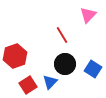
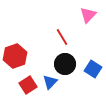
red line: moved 2 px down
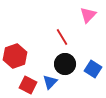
red square: rotated 30 degrees counterclockwise
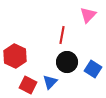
red line: moved 2 px up; rotated 42 degrees clockwise
red hexagon: rotated 15 degrees counterclockwise
black circle: moved 2 px right, 2 px up
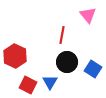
pink triangle: rotated 24 degrees counterclockwise
blue triangle: rotated 14 degrees counterclockwise
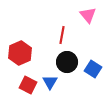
red hexagon: moved 5 px right, 3 px up; rotated 10 degrees clockwise
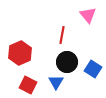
blue triangle: moved 6 px right
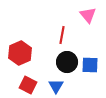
blue square: moved 3 px left, 4 px up; rotated 30 degrees counterclockwise
blue triangle: moved 4 px down
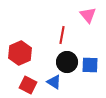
blue triangle: moved 2 px left, 4 px up; rotated 28 degrees counterclockwise
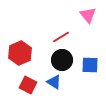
red line: moved 1 px left, 2 px down; rotated 48 degrees clockwise
black circle: moved 5 px left, 2 px up
